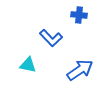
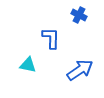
blue cross: rotated 21 degrees clockwise
blue L-shape: rotated 135 degrees counterclockwise
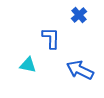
blue cross: rotated 21 degrees clockwise
blue arrow: rotated 120 degrees counterclockwise
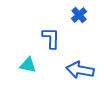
blue arrow: rotated 16 degrees counterclockwise
